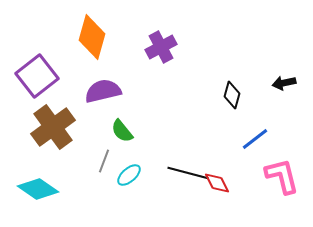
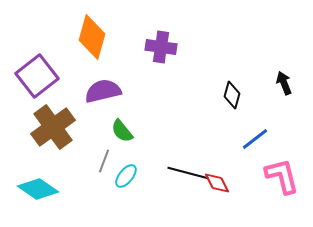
purple cross: rotated 36 degrees clockwise
black arrow: rotated 80 degrees clockwise
cyan ellipse: moved 3 px left, 1 px down; rotated 10 degrees counterclockwise
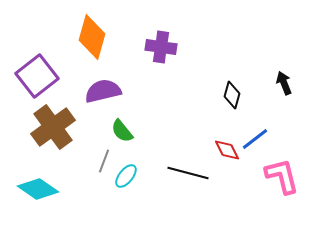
red diamond: moved 10 px right, 33 px up
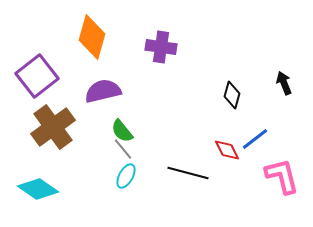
gray line: moved 19 px right, 12 px up; rotated 60 degrees counterclockwise
cyan ellipse: rotated 10 degrees counterclockwise
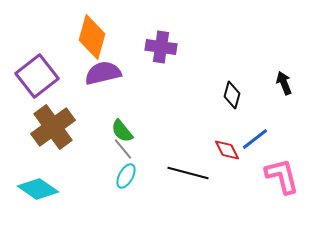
purple semicircle: moved 18 px up
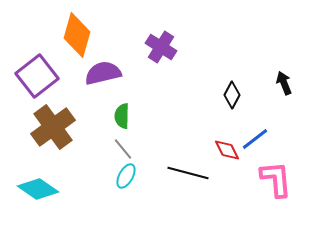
orange diamond: moved 15 px left, 2 px up
purple cross: rotated 24 degrees clockwise
black diamond: rotated 12 degrees clockwise
green semicircle: moved 15 px up; rotated 40 degrees clockwise
pink L-shape: moved 6 px left, 3 px down; rotated 9 degrees clockwise
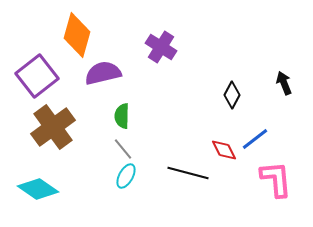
red diamond: moved 3 px left
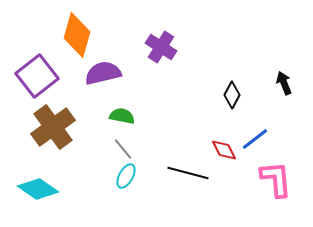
green semicircle: rotated 100 degrees clockwise
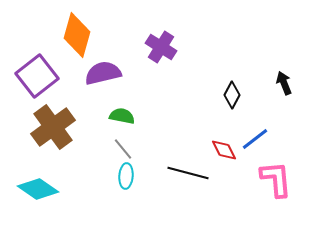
cyan ellipse: rotated 25 degrees counterclockwise
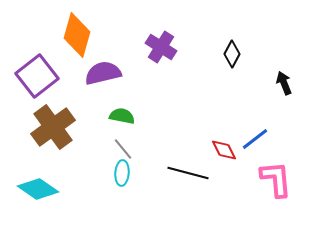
black diamond: moved 41 px up
cyan ellipse: moved 4 px left, 3 px up
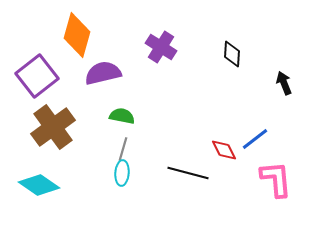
black diamond: rotated 24 degrees counterclockwise
gray line: rotated 55 degrees clockwise
cyan diamond: moved 1 px right, 4 px up
